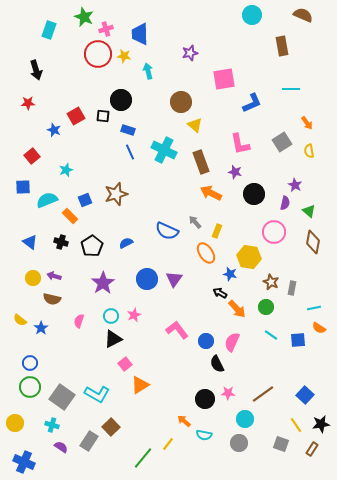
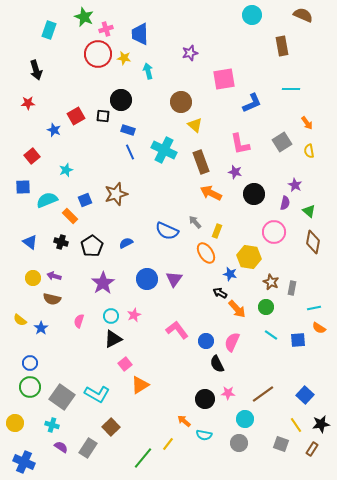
yellow star at (124, 56): moved 2 px down
gray rectangle at (89, 441): moved 1 px left, 7 px down
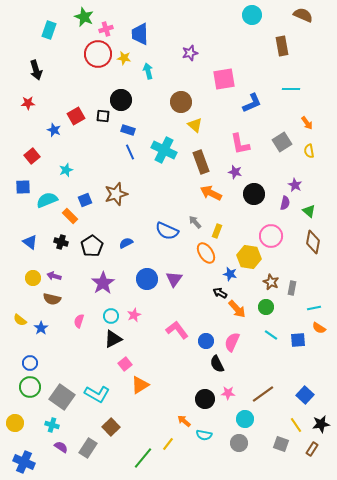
pink circle at (274, 232): moved 3 px left, 4 px down
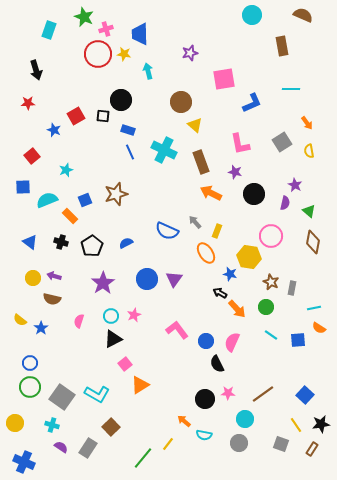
yellow star at (124, 58): moved 4 px up
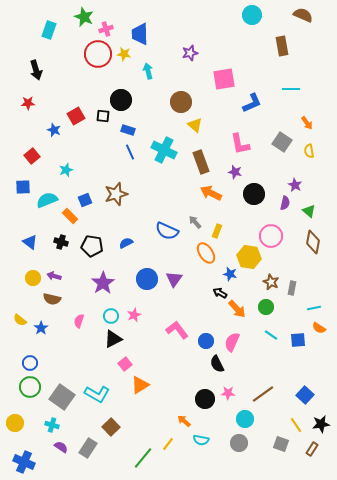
gray square at (282, 142): rotated 24 degrees counterclockwise
black pentagon at (92, 246): rotated 30 degrees counterclockwise
cyan semicircle at (204, 435): moved 3 px left, 5 px down
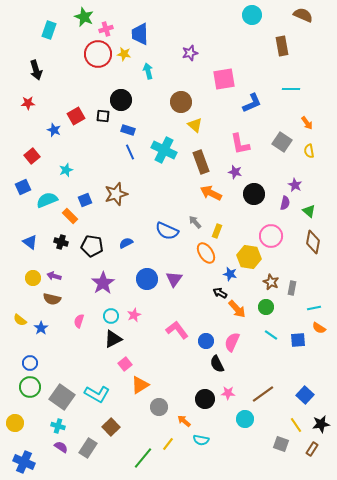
blue square at (23, 187): rotated 21 degrees counterclockwise
cyan cross at (52, 425): moved 6 px right, 1 px down
gray circle at (239, 443): moved 80 px left, 36 px up
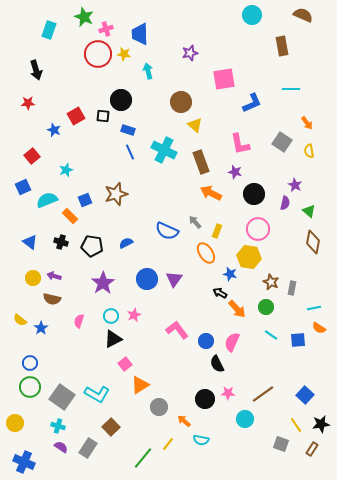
pink circle at (271, 236): moved 13 px left, 7 px up
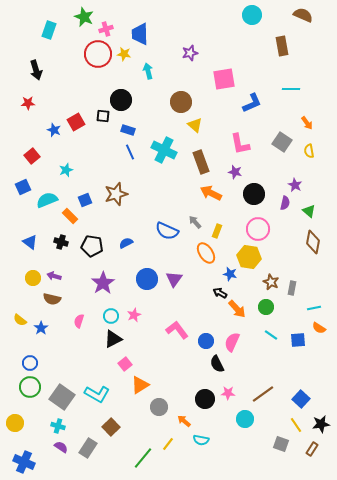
red square at (76, 116): moved 6 px down
blue square at (305, 395): moved 4 px left, 4 px down
